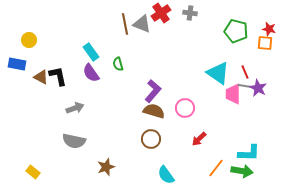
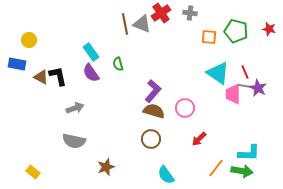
orange square: moved 56 px left, 6 px up
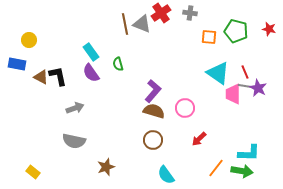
brown circle: moved 2 px right, 1 px down
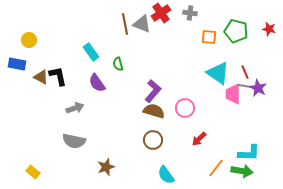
purple semicircle: moved 6 px right, 10 px down
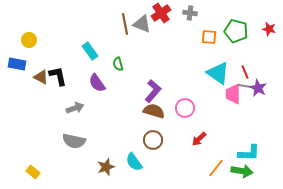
cyan rectangle: moved 1 px left, 1 px up
cyan semicircle: moved 32 px left, 13 px up
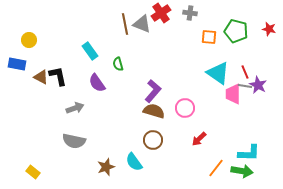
purple star: moved 3 px up
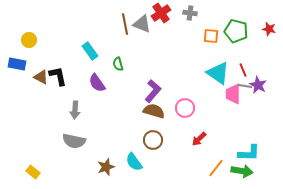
orange square: moved 2 px right, 1 px up
red line: moved 2 px left, 2 px up
gray arrow: moved 2 px down; rotated 114 degrees clockwise
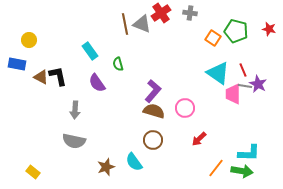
orange square: moved 2 px right, 2 px down; rotated 28 degrees clockwise
purple star: moved 1 px up
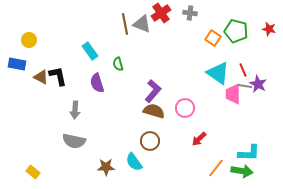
purple semicircle: rotated 18 degrees clockwise
brown circle: moved 3 px left, 1 px down
brown star: rotated 18 degrees clockwise
